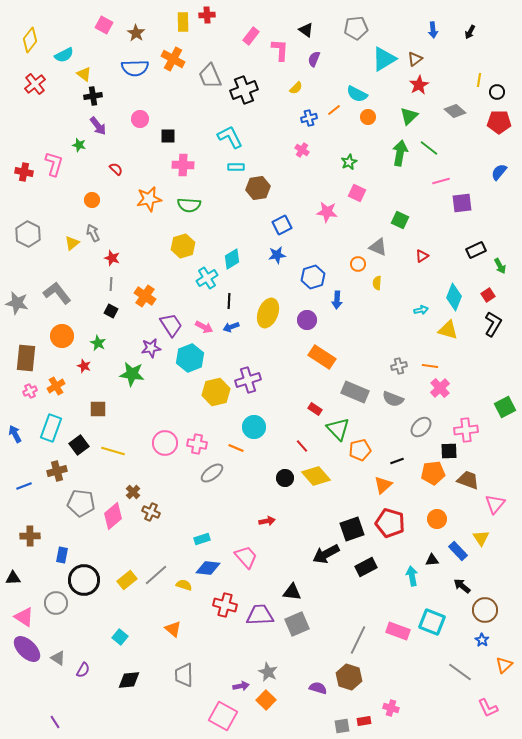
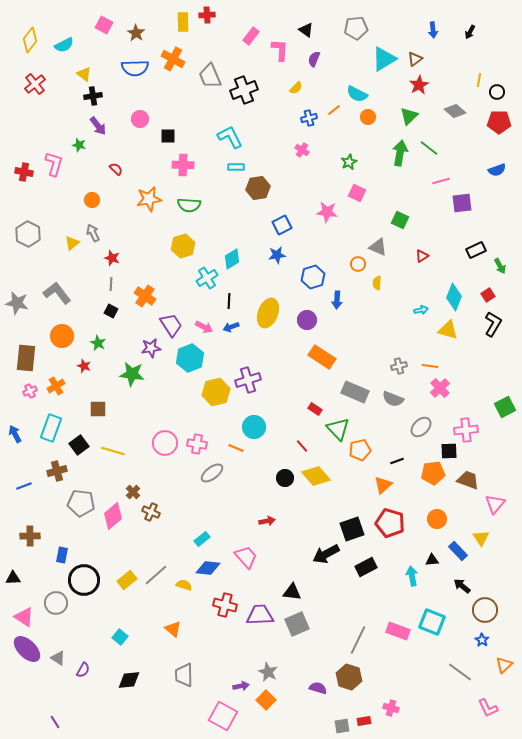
cyan semicircle at (64, 55): moved 10 px up
blue semicircle at (499, 172): moved 2 px left, 2 px up; rotated 150 degrees counterclockwise
cyan rectangle at (202, 539): rotated 21 degrees counterclockwise
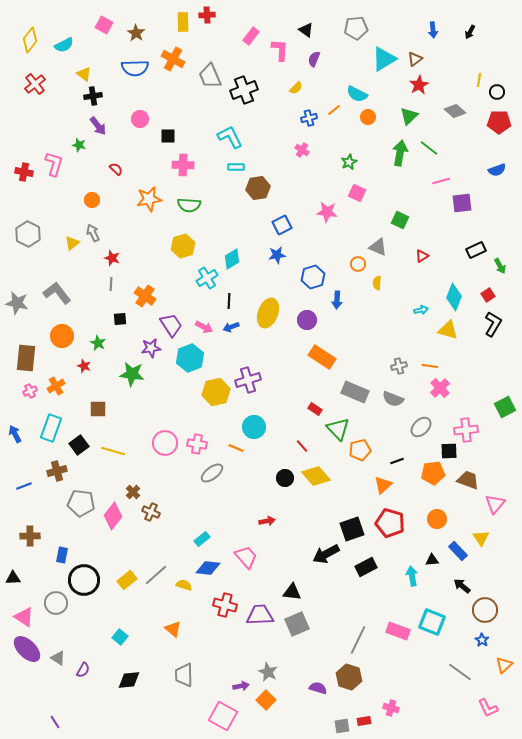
black square at (111, 311): moved 9 px right, 8 px down; rotated 32 degrees counterclockwise
pink diamond at (113, 516): rotated 12 degrees counterclockwise
